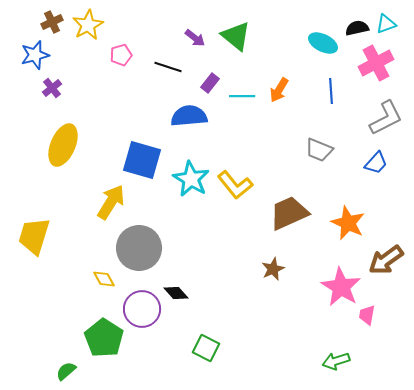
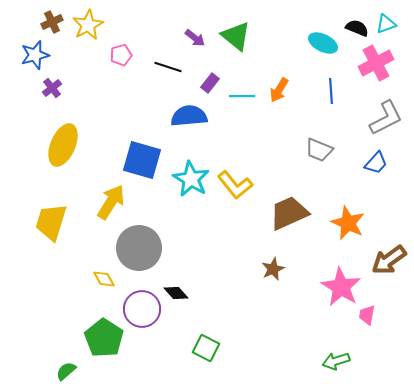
black semicircle: rotated 35 degrees clockwise
yellow trapezoid: moved 17 px right, 14 px up
brown arrow: moved 3 px right
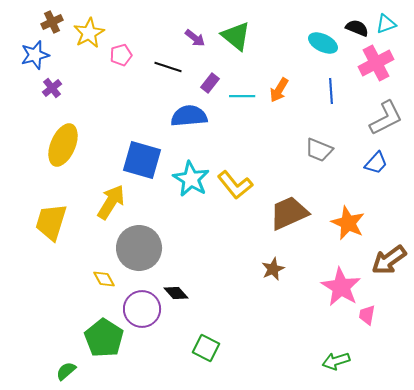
yellow star: moved 1 px right, 8 px down
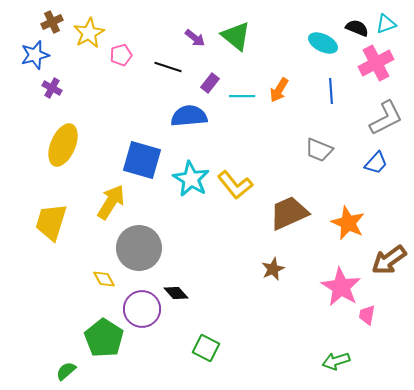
purple cross: rotated 24 degrees counterclockwise
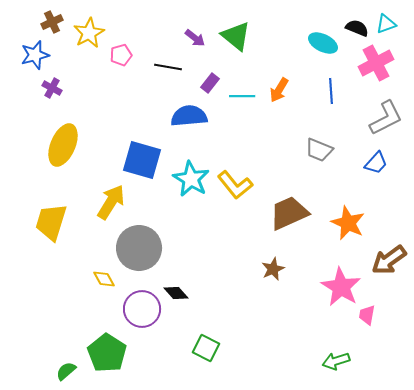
black line: rotated 8 degrees counterclockwise
green pentagon: moved 3 px right, 15 px down
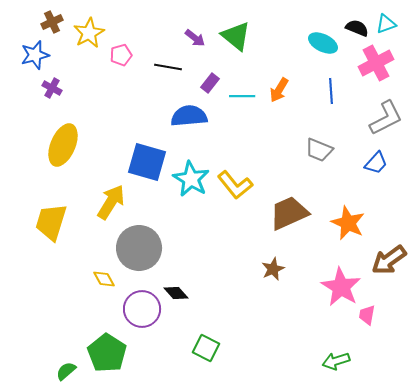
blue square: moved 5 px right, 2 px down
